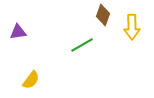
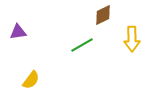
brown diamond: rotated 45 degrees clockwise
yellow arrow: moved 12 px down
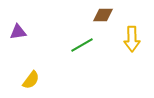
brown diamond: rotated 25 degrees clockwise
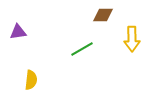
green line: moved 4 px down
yellow semicircle: rotated 30 degrees counterclockwise
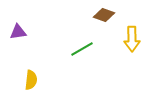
brown diamond: moved 1 px right; rotated 20 degrees clockwise
